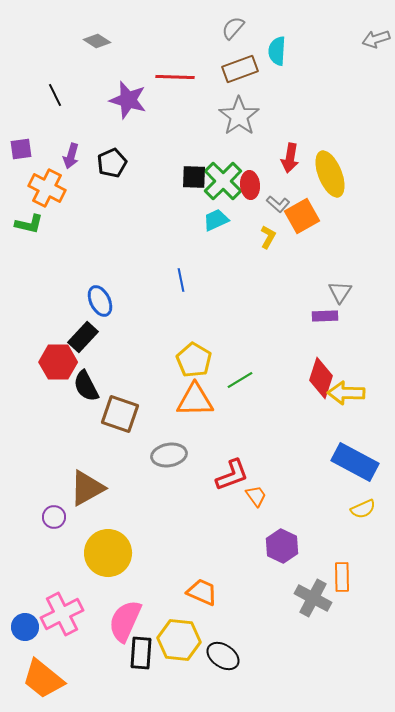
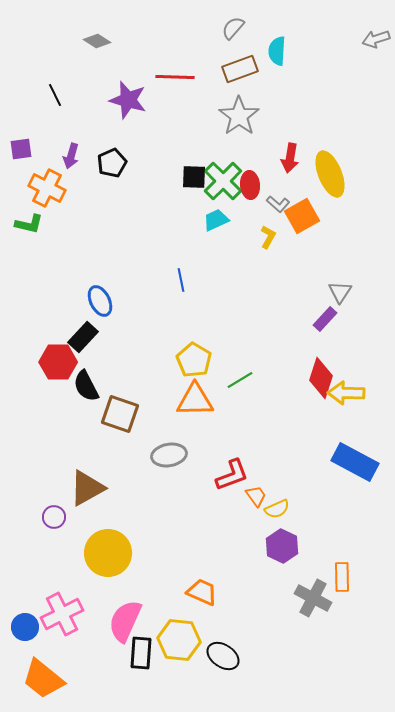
purple rectangle at (325, 316): moved 3 px down; rotated 45 degrees counterclockwise
yellow semicircle at (363, 509): moved 86 px left
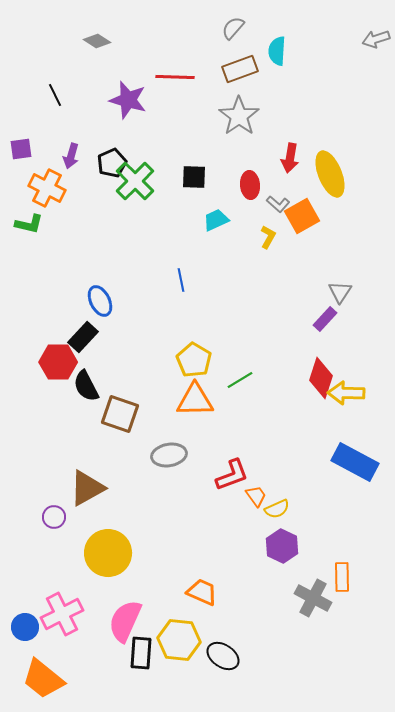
green cross at (223, 181): moved 88 px left
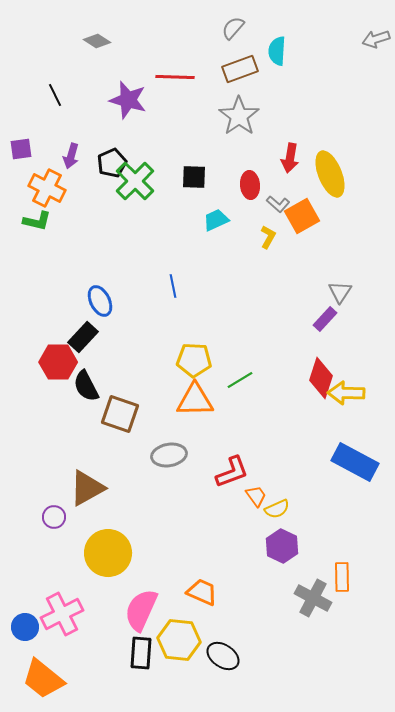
green L-shape at (29, 224): moved 8 px right, 3 px up
blue line at (181, 280): moved 8 px left, 6 px down
yellow pentagon at (194, 360): rotated 28 degrees counterclockwise
red L-shape at (232, 475): moved 3 px up
pink semicircle at (125, 621): moved 16 px right, 11 px up
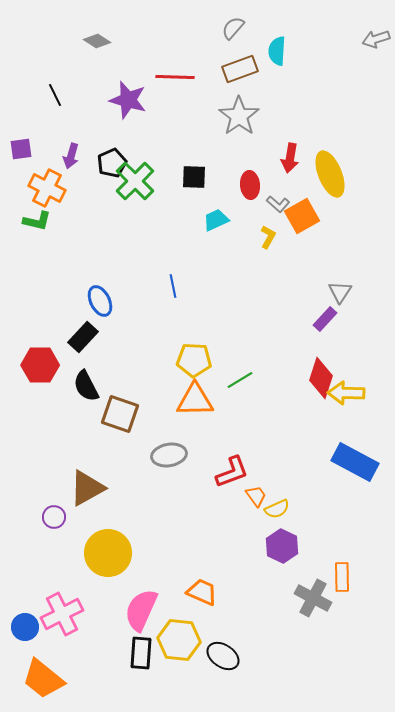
red hexagon at (58, 362): moved 18 px left, 3 px down
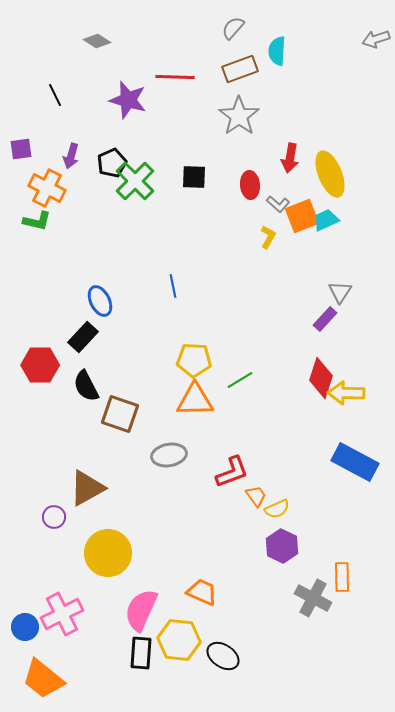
orange square at (302, 216): rotated 8 degrees clockwise
cyan trapezoid at (216, 220): moved 110 px right
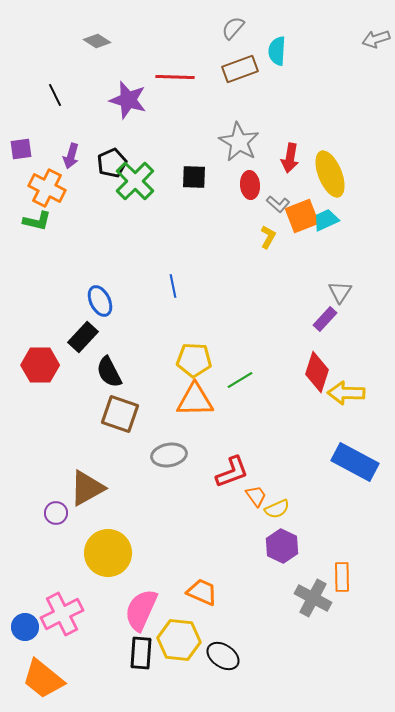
gray star at (239, 116): moved 26 px down; rotated 6 degrees counterclockwise
red diamond at (321, 378): moved 4 px left, 6 px up
black semicircle at (86, 386): moved 23 px right, 14 px up
purple circle at (54, 517): moved 2 px right, 4 px up
